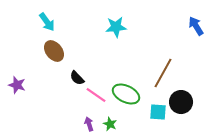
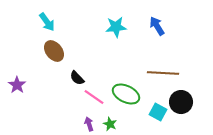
blue arrow: moved 39 px left
brown line: rotated 64 degrees clockwise
purple star: rotated 18 degrees clockwise
pink line: moved 2 px left, 2 px down
cyan square: rotated 24 degrees clockwise
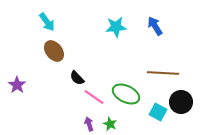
blue arrow: moved 2 px left
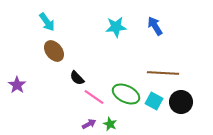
cyan square: moved 4 px left, 11 px up
purple arrow: rotated 80 degrees clockwise
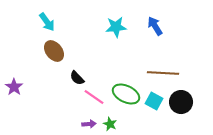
purple star: moved 3 px left, 2 px down
purple arrow: rotated 24 degrees clockwise
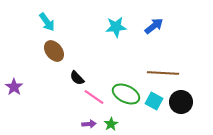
blue arrow: moved 1 px left; rotated 84 degrees clockwise
green star: moved 1 px right; rotated 16 degrees clockwise
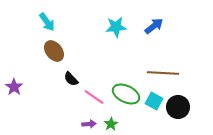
black semicircle: moved 6 px left, 1 px down
black circle: moved 3 px left, 5 px down
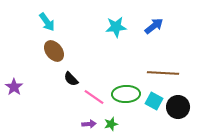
green ellipse: rotated 28 degrees counterclockwise
green star: rotated 16 degrees clockwise
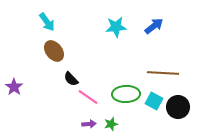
pink line: moved 6 px left
